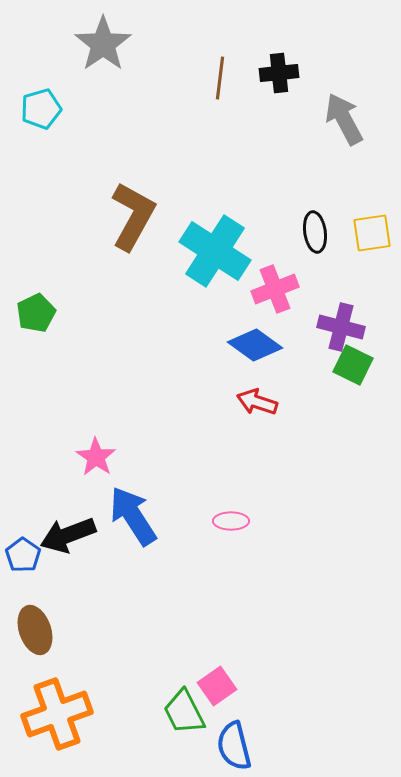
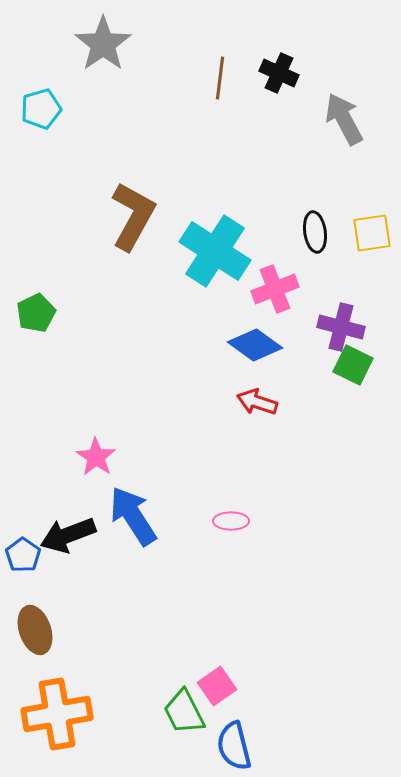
black cross: rotated 30 degrees clockwise
orange cross: rotated 10 degrees clockwise
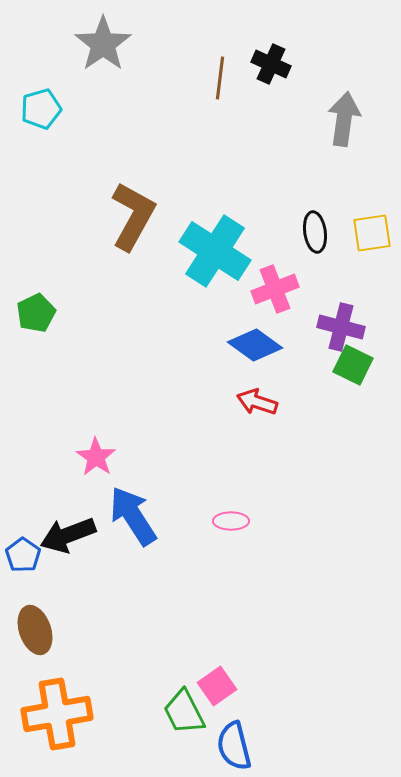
black cross: moved 8 px left, 9 px up
gray arrow: rotated 36 degrees clockwise
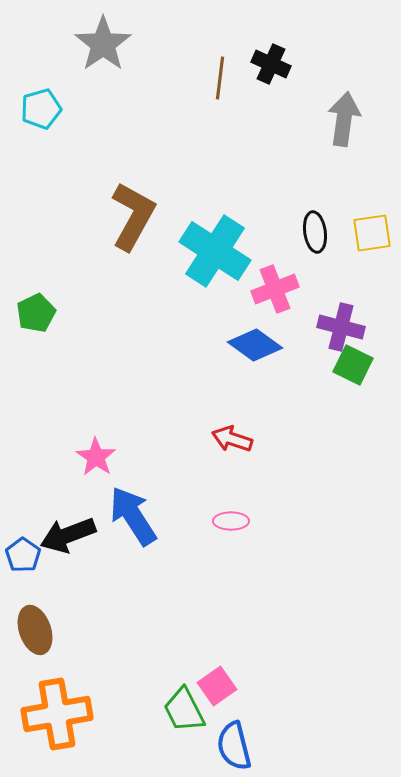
red arrow: moved 25 px left, 37 px down
green trapezoid: moved 2 px up
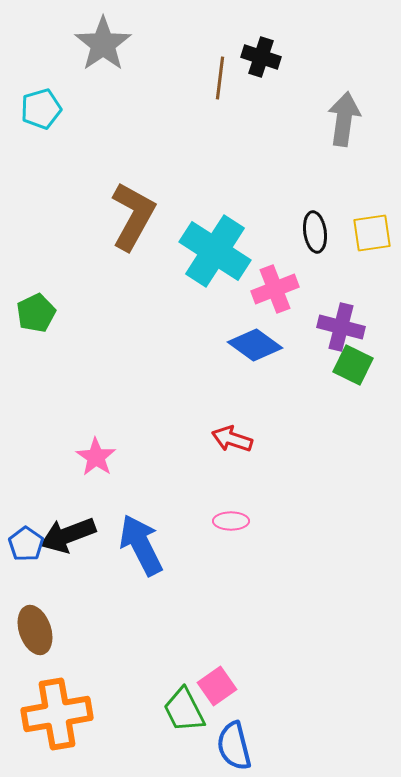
black cross: moved 10 px left, 7 px up; rotated 6 degrees counterclockwise
blue arrow: moved 8 px right, 29 px down; rotated 6 degrees clockwise
blue pentagon: moved 3 px right, 11 px up
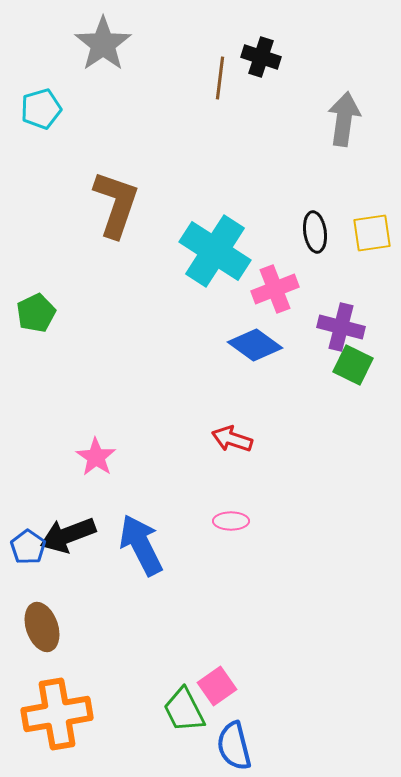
brown L-shape: moved 17 px left, 12 px up; rotated 10 degrees counterclockwise
blue pentagon: moved 2 px right, 3 px down
brown ellipse: moved 7 px right, 3 px up
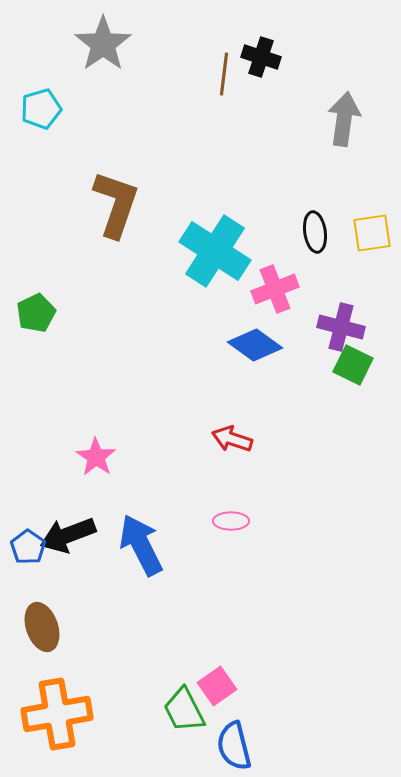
brown line: moved 4 px right, 4 px up
